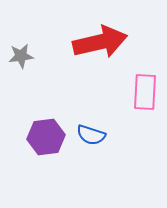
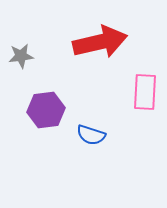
purple hexagon: moved 27 px up
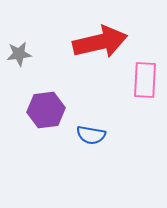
gray star: moved 2 px left, 2 px up
pink rectangle: moved 12 px up
blue semicircle: rotated 8 degrees counterclockwise
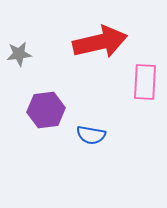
pink rectangle: moved 2 px down
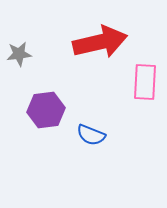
blue semicircle: rotated 12 degrees clockwise
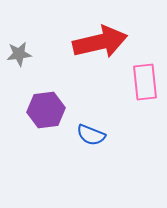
pink rectangle: rotated 9 degrees counterclockwise
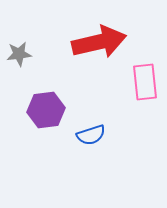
red arrow: moved 1 px left
blue semicircle: rotated 40 degrees counterclockwise
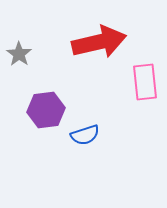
gray star: rotated 30 degrees counterclockwise
blue semicircle: moved 6 px left
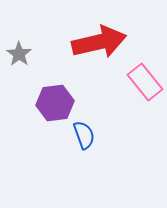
pink rectangle: rotated 33 degrees counterclockwise
purple hexagon: moved 9 px right, 7 px up
blue semicircle: moved 1 px left; rotated 92 degrees counterclockwise
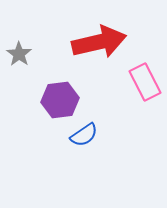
pink rectangle: rotated 12 degrees clockwise
purple hexagon: moved 5 px right, 3 px up
blue semicircle: rotated 76 degrees clockwise
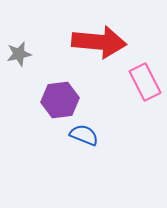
red arrow: rotated 18 degrees clockwise
gray star: rotated 25 degrees clockwise
blue semicircle: rotated 124 degrees counterclockwise
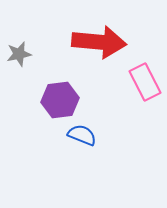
blue semicircle: moved 2 px left
